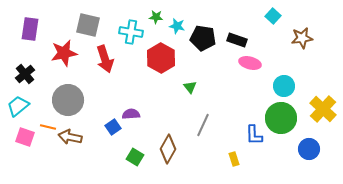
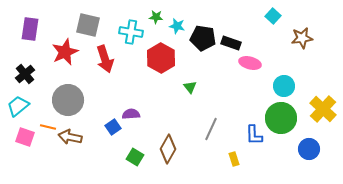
black rectangle: moved 6 px left, 3 px down
red star: moved 1 px right, 1 px up; rotated 12 degrees counterclockwise
gray line: moved 8 px right, 4 px down
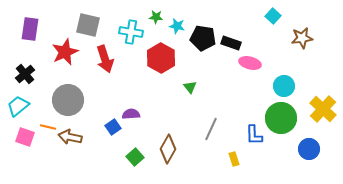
green square: rotated 18 degrees clockwise
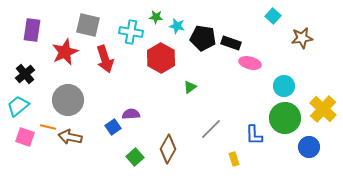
purple rectangle: moved 2 px right, 1 px down
green triangle: rotated 32 degrees clockwise
green circle: moved 4 px right
gray line: rotated 20 degrees clockwise
blue circle: moved 2 px up
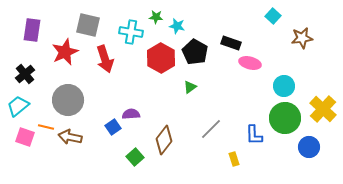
black pentagon: moved 8 px left, 14 px down; rotated 20 degrees clockwise
orange line: moved 2 px left
brown diamond: moved 4 px left, 9 px up; rotated 8 degrees clockwise
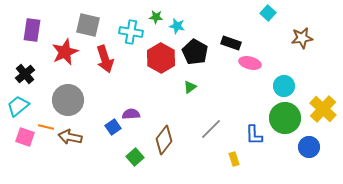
cyan square: moved 5 px left, 3 px up
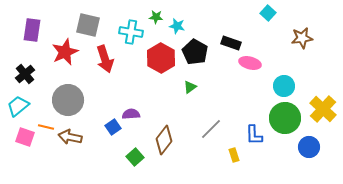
yellow rectangle: moved 4 px up
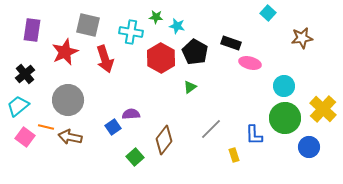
pink square: rotated 18 degrees clockwise
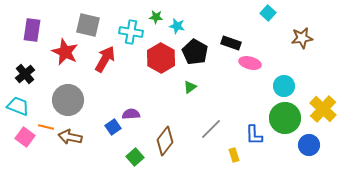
red star: rotated 24 degrees counterclockwise
red arrow: rotated 132 degrees counterclockwise
cyan trapezoid: rotated 60 degrees clockwise
brown diamond: moved 1 px right, 1 px down
blue circle: moved 2 px up
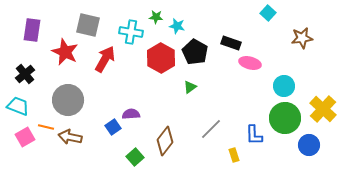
pink square: rotated 24 degrees clockwise
